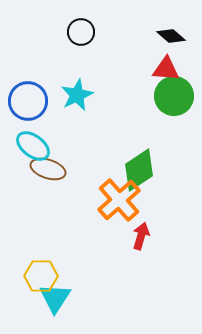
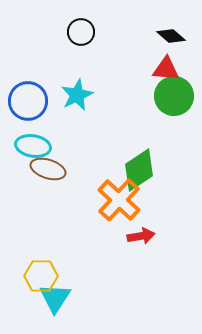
cyan ellipse: rotated 28 degrees counterclockwise
orange cross: rotated 6 degrees counterclockwise
red arrow: rotated 64 degrees clockwise
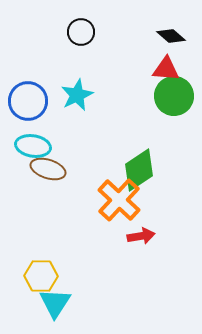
cyan triangle: moved 5 px down
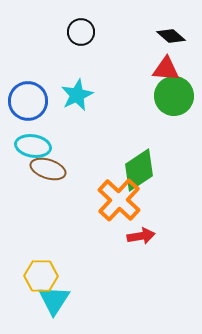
cyan triangle: moved 1 px left, 3 px up
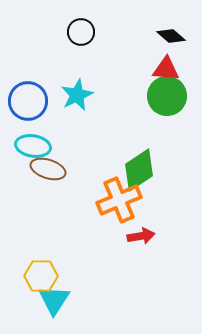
green circle: moved 7 px left
orange cross: rotated 24 degrees clockwise
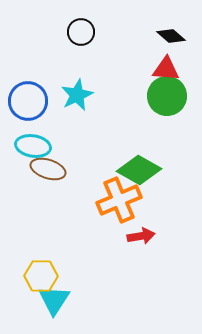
green diamond: rotated 63 degrees clockwise
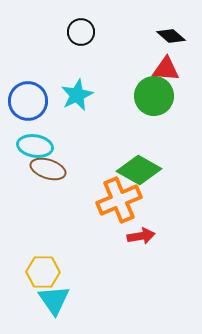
green circle: moved 13 px left
cyan ellipse: moved 2 px right
yellow hexagon: moved 2 px right, 4 px up
cyan triangle: rotated 8 degrees counterclockwise
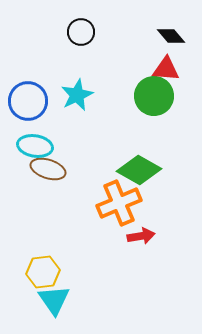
black diamond: rotated 8 degrees clockwise
orange cross: moved 3 px down
yellow hexagon: rotated 8 degrees counterclockwise
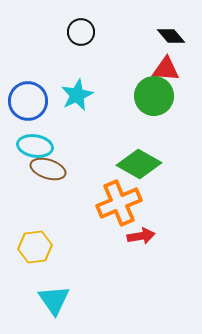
green diamond: moved 6 px up
yellow hexagon: moved 8 px left, 25 px up
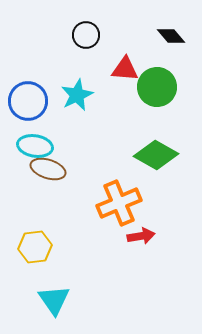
black circle: moved 5 px right, 3 px down
red triangle: moved 41 px left
green circle: moved 3 px right, 9 px up
green diamond: moved 17 px right, 9 px up
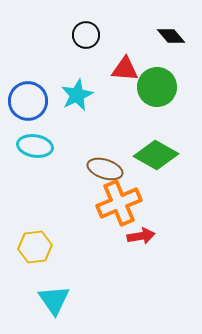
brown ellipse: moved 57 px right
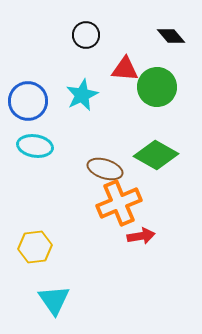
cyan star: moved 5 px right
